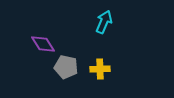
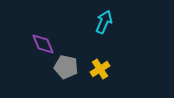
purple diamond: rotated 10 degrees clockwise
yellow cross: rotated 30 degrees counterclockwise
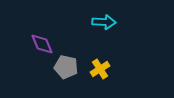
cyan arrow: rotated 70 degrees clockwise
purple diamond: moved 1 px left
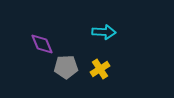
cyan arrow: moved 10 px down
gray pentagon: rotated 15 degrees counterclockwise
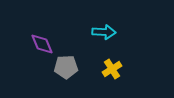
yellow cross: moved 12 px right
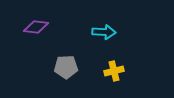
purple diamond: moved 6 px left, 17 px up; rotated 60 degrees counterclockwise
yellow cross: moved 2 px right, 2 px down; rotated 18 degrees clockwise
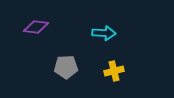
cyan arrow: moved 1 px down
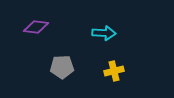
gray pentagon: moved 4 px left
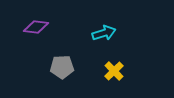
cyan arrow: rotated 20 degrees counterclockwise
yellow cross: rotated 30 degrees counterclockwise
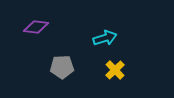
cyan arrow: moved 1 px right, 5 px down
yellow cross: moved 1 px right, 1 px up
